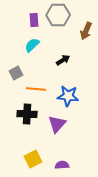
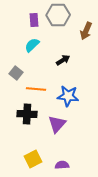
gray square: rotated 24 degrees counterclockwise
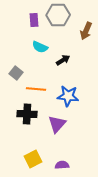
cyan semicircle: moved 8 px right, 2 px down; rotated 112 degrees counterclockwise
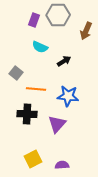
purple rectangle: rotated 24 degrees clockwise
black arrow: moved 1 px right, 1 px down
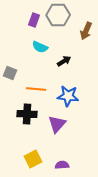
gray square: moved 6 px left; rotated 16 degrees counterclockwise
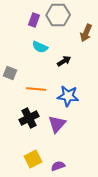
brown arrow: moved 2 px down
black cross: moved 2 px right, 4 px down; rotated 30 degrees counterclockwise
purple semicircle: moved 4 px left, 1 px down; rotated 16 degrees counterclockwise
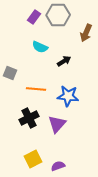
purple rectangle: moved 3 px up; rotated 16 degrees clockwise
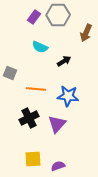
yellow square: rotated 24 degrees clockwise
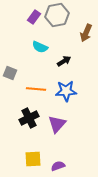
gray hexagon: moved 1 px left; rotated 10 degrees counterclockwise
blue star: moved 2 px left, 5 px up; rotated 10 degrees counterclockwise
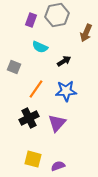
purple rectangle: moved 3 px left, 3 px down; rotated 16 degrees counterclockwise
gray square: moved 4 px right, 6 px up
orange line: rotated 60 degrees counterclockwise
purple triangle: moved 1 px up
yellow square: rotated 18 degrees clockwise
